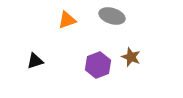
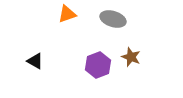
gray ellipse: moved 1 px right, 3 px down
orange triangle: moved 6 px up
black triangle: rotated 48 degrees clockwise
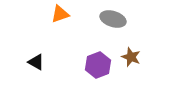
orange triangle: moved 7 px left
black triangle: moved 1 px right, 1 px down
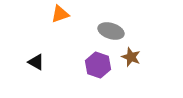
gray ellipse: moved 2 px left, 12 px down
purple hexagon: rotated 20 degrees counterclockwise
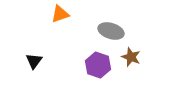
black triangle: moved 2 px left, 1 px up; rotated 36 degrees clockwise
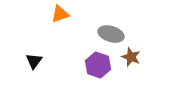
gray ellipse: moved 3 px down
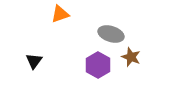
purple hexagon: rotated 10 degrees clockwise
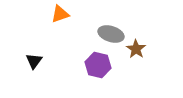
brown star: moved 5 px right, 8 px up; rotated 12 degrees clockwise
purple hexagon: rotated 15 degrees counterclockwise
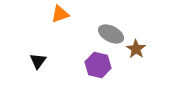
gray ellipse: rotated 10 degrees clockwise
black triangle: moved 4 px right
